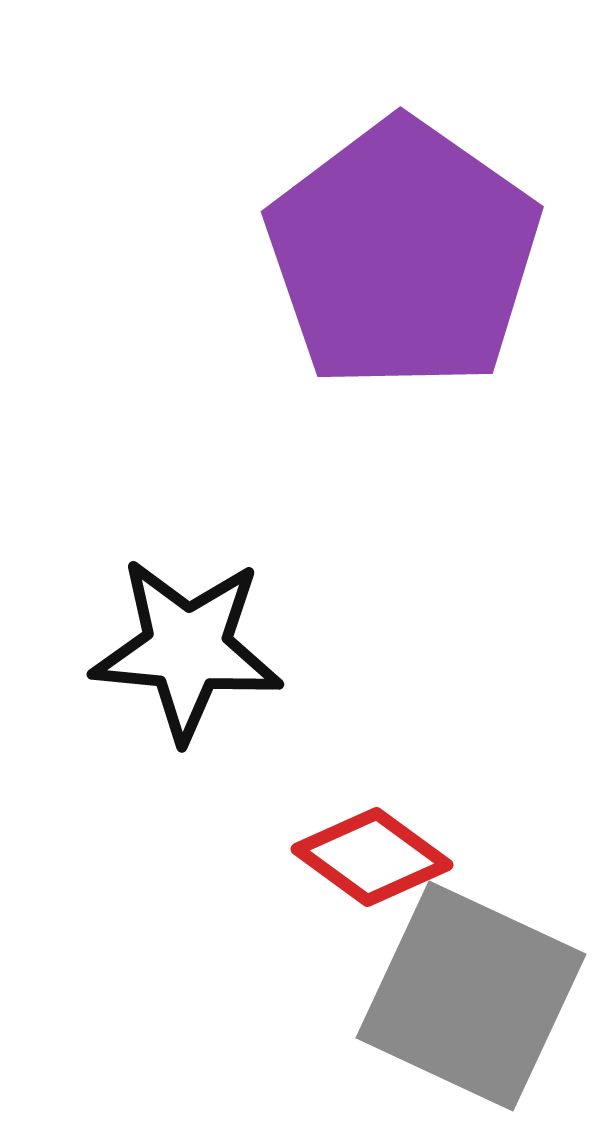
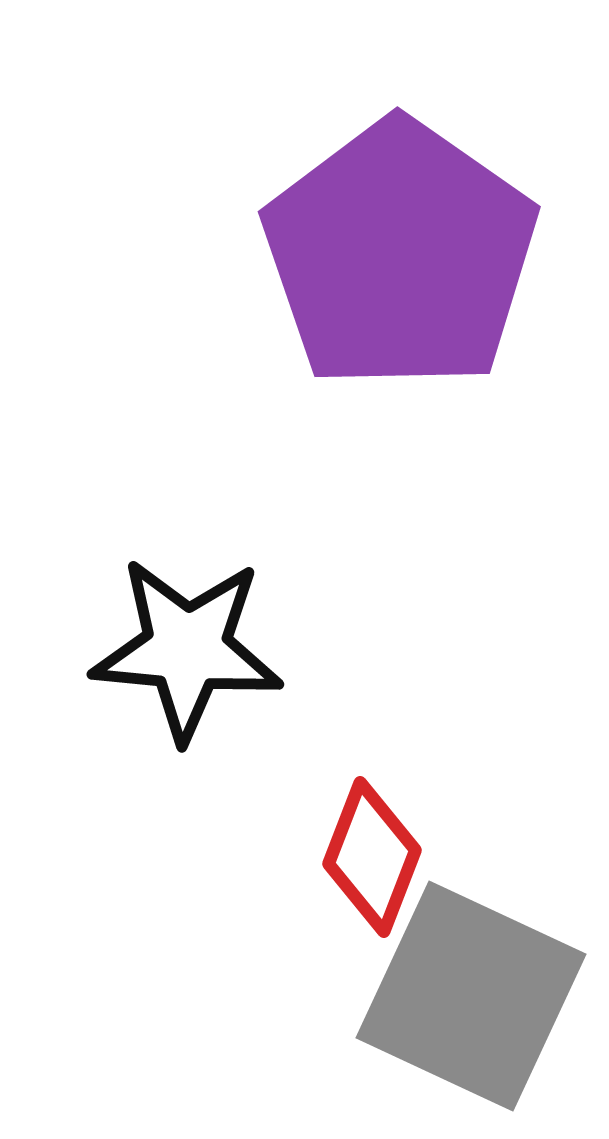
purple pentagon: moved 3 px left
red diamond: rotated 75 degrees clockwise
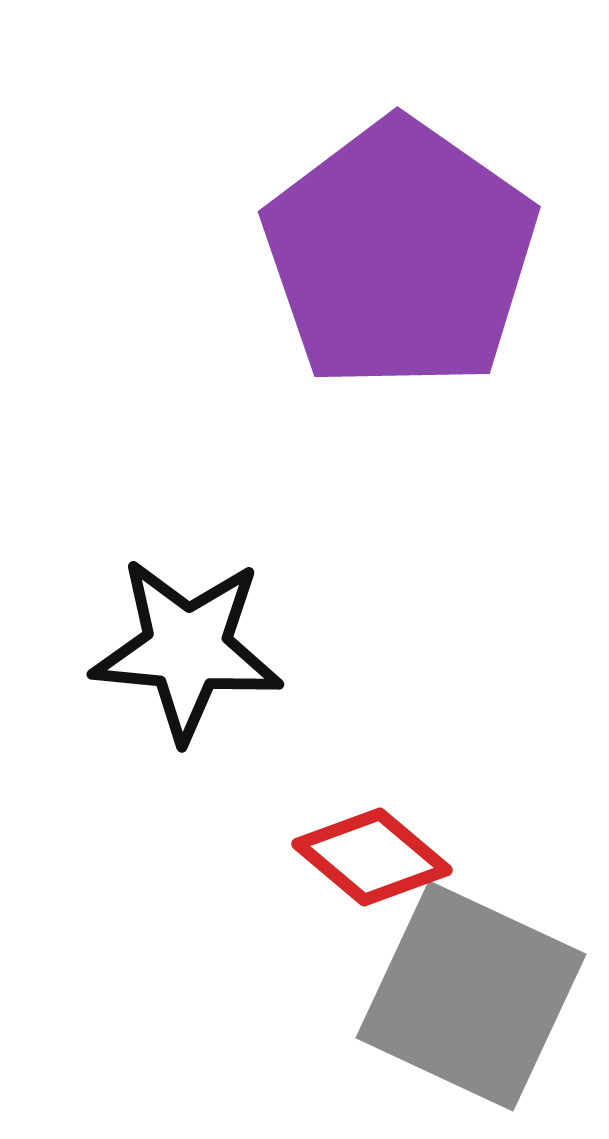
red diamond: rotated 71 degrees counterclockwise
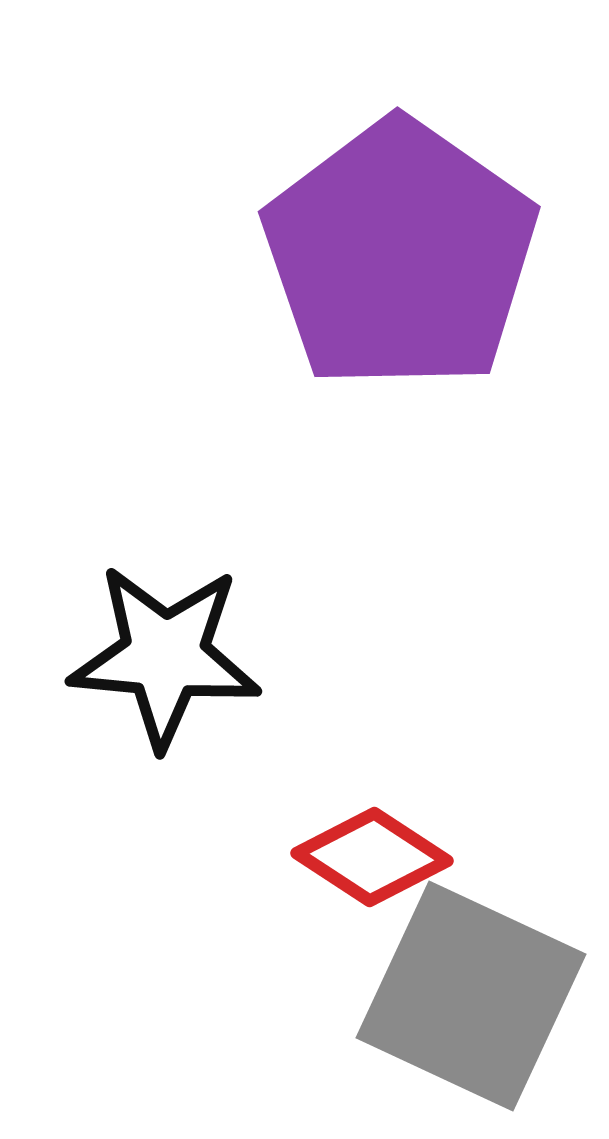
black star: moved 22 px left, 7 px down
red diamond: rotated 7 degrees counterclockwise
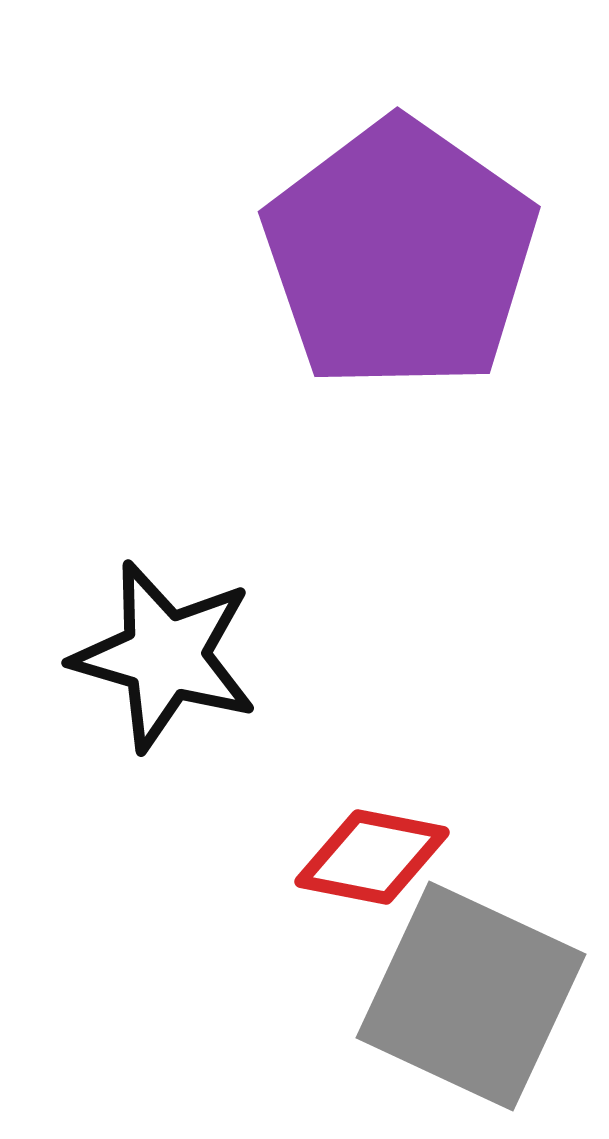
black star: rotated 11 degrees clockwise
red diamond: rotated 22 degrees counterclockwise
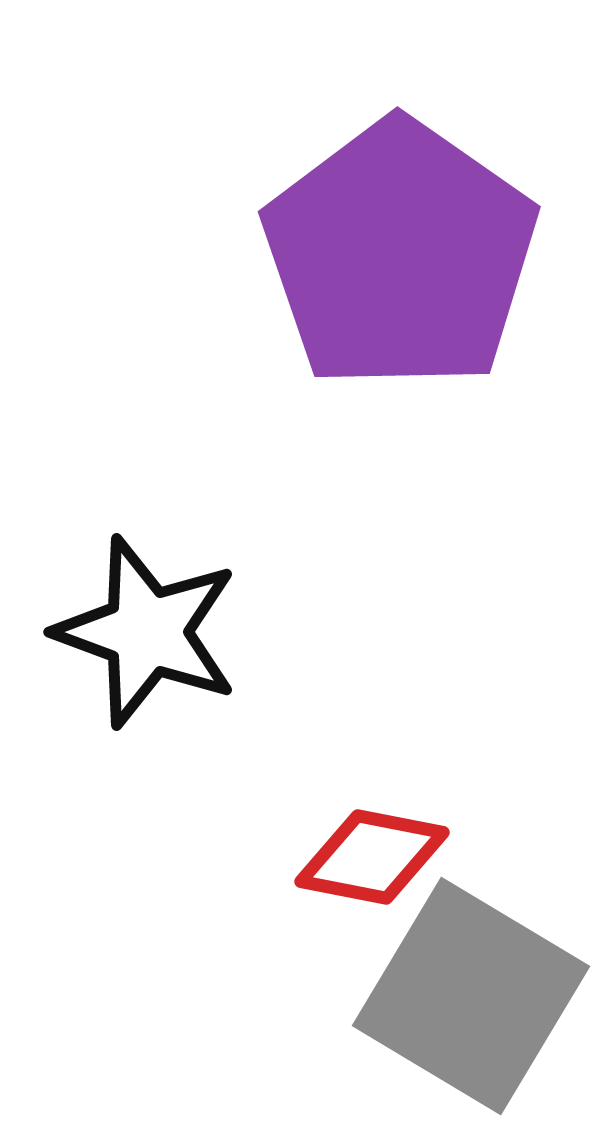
black star: moved 18 px left, 24 px up; rotated 4 degrees clockwise
gray square: rotated 6 degrees clockwise
